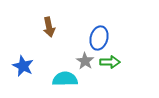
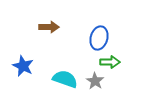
brown arrow: rotated 78 degrees counterclockwise
gray star: moved 10 px right, 20 px down
cyan semicircle: rotated 20 degrees clockwise
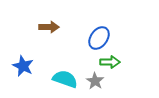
blue ellipse: rotated 20 degrees clockwise
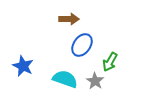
brown arrow: moved 20 px right, 8 px up
blue ellipse: moved 17 px left, 7 px down
green arrow: rotated 120 degrees clockwise
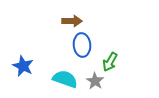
brown arrow: moved 3 px right, 2 px down
blue ellipse: rotated 40 degrees counterclockwise
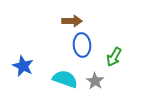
green arrow: moved 4 px right, 5 px up
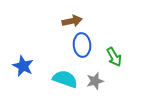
brown arrow: rotated 12 degrees counterclockwise
green arrow: rotated 60 degrees counterclockwise
gray star: rotated 24 degrees clockwise
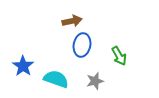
blue ellipse: rotated 15 degrees clockwise
green arrow: moved 5 px right, 1 px up
blue star: rotated 10 degrees clockwise
cyan semicircle: moved 9 px left
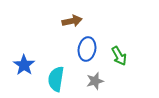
blue ellipse: moved 5 px right, 4 px down
blue star: moved 1 px right, 1 px up
cyan semicircle: rotated 100 degrees counterclockwise
